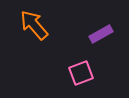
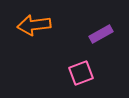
orange arrow: rotated 56 degrees counterclockwise
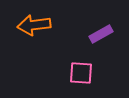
pink square: rotated 25 degrees clockwise
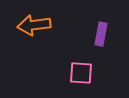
purple rectangle: rotated 50 degrees counterclockwise
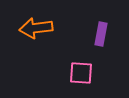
orange arrow: moved 2 px right, 3 px down
